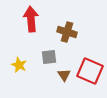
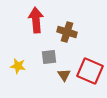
red arrow: moved 5 px right, 1 px down
yellow star: moved 1 px left, 1 px down; rotated 14 degrees counterclockwise
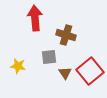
red arrow: moved 1 px left, 2 px up
brown cross: moved 1 px left, 3 px down
red square: rotated 28 degrees clockwise
brown triangle: moved 1 px right, 2 px up
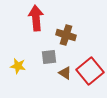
red arrow: moved 1 px right
brown triangle: rotated 24 degrees counterclockwise
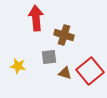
brown cross: moved 2 px left
brown triangle: rotated 16 degrees counterclockwise
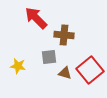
red arrow: rotated 40 degrees counterclockwise
brown cross: rotated 12 degrees counterclockwise
red square: moved 1 px up
